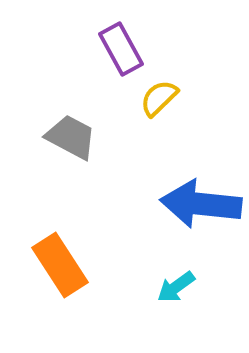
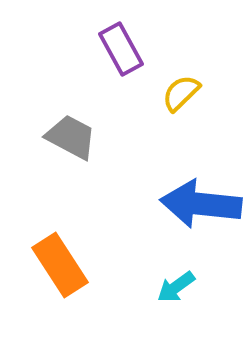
yellow semicircle: moved 22 px right, 5 px up
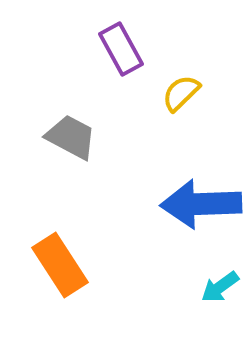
blue arrow: rotated 8 degrees counterclockwise
cyan arrow: moved 44 px right
